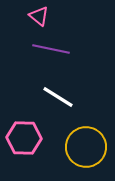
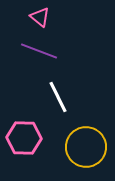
pink triangle: moved 1 px right, 1 px down
purple line: moved 12 px left, 2 px down; rotated 9 degrees clockwise
white line: rotated 32 degrees clockwise
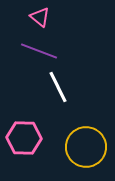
white line: moved 10 px up
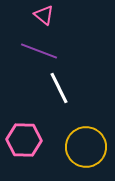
pink triangle: moved 4 px right, 2 px up
white line: moved 1 px right, 1 px down
pink hexagon: moved 2 px down
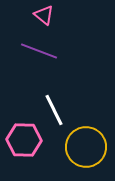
white line: moved 5 px left, 22 px down
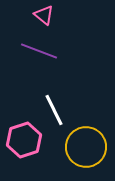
pink hexagon: rotated 20 degrees counterclockwise
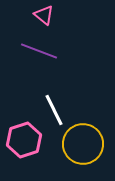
yellow circle: moved 3 px left, 3 px up
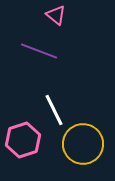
pink triangle: moved 12 px right
pink hexagon: moved 1 px left
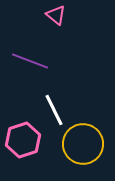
purple line: moved 9 px left, 10 px down
